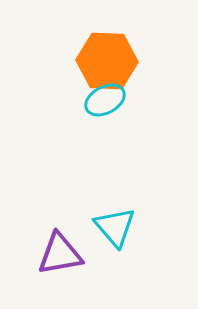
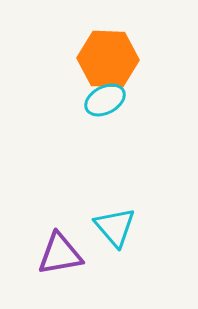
orange hexagon: moved 1 px right, 2 px up
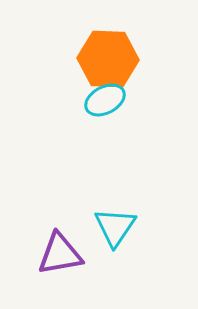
cyan triangle: rotated 15 degrees clockwise
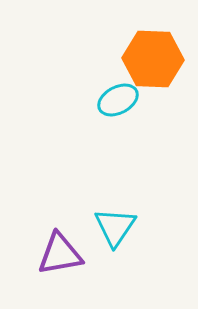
orange hexagon: moved 45 px right
cyan ellipse: moved 13 px right
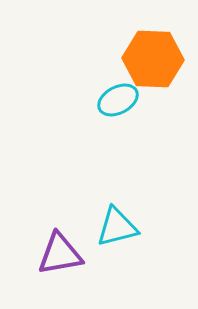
cyan triangle: moved 2 px right; rotated 42 degrees clockwise
